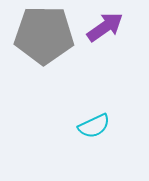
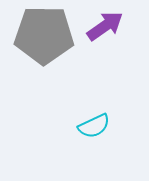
purple arrow: moved 1 px up
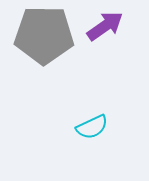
cyan semicircle: moved 2 px left, 1 px down
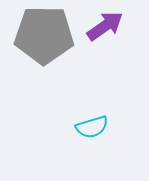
cyan semicircle: rotated 8 degrees clockwise
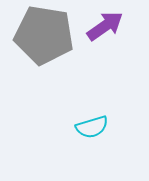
gray pentagon: rotated 8 degrees clockwise
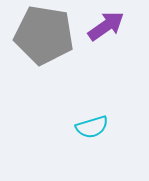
purple arrow: moved 1 px right
